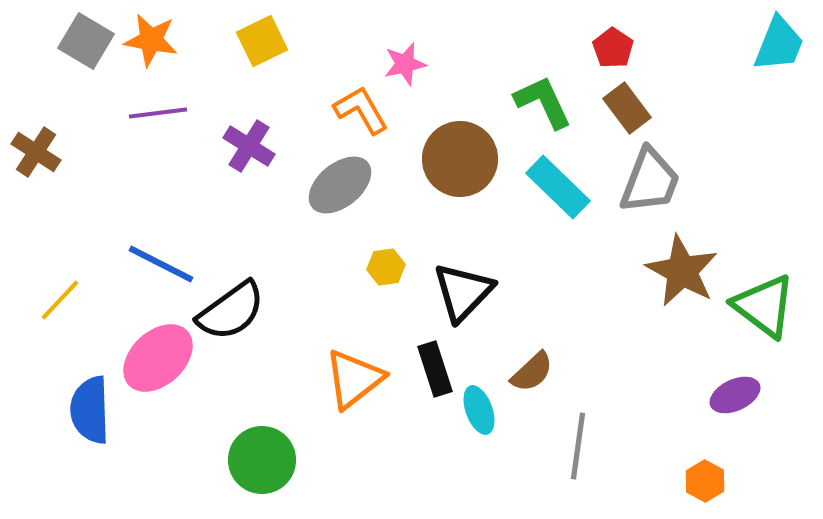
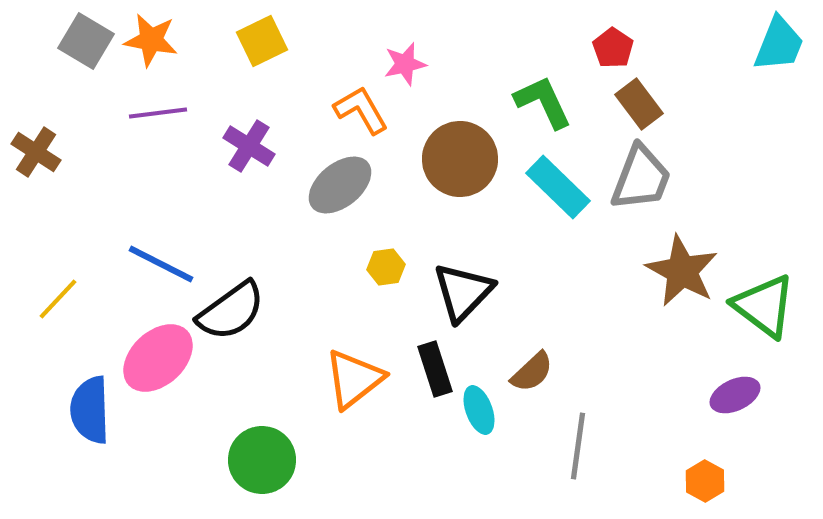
brown rectangle: moved 12 px right, 4 px up
gray trapezoid: moved 9 px left, 3 px up
yellow line: moved 2 px left, 1 px up
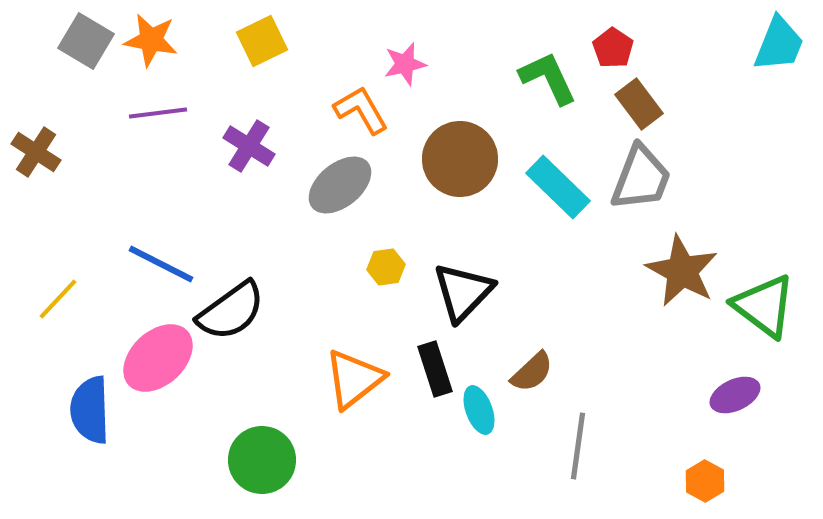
green L-shape: moved 5 px right, 24 px up
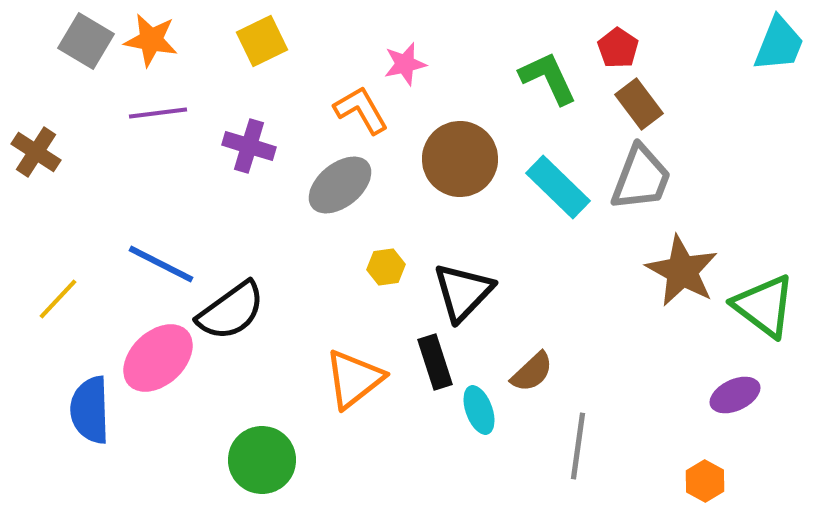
red pentagon: moved 5 px right
purple cross: rotated 15 degrees counterclockwise
black rectangle: moved 7 px up
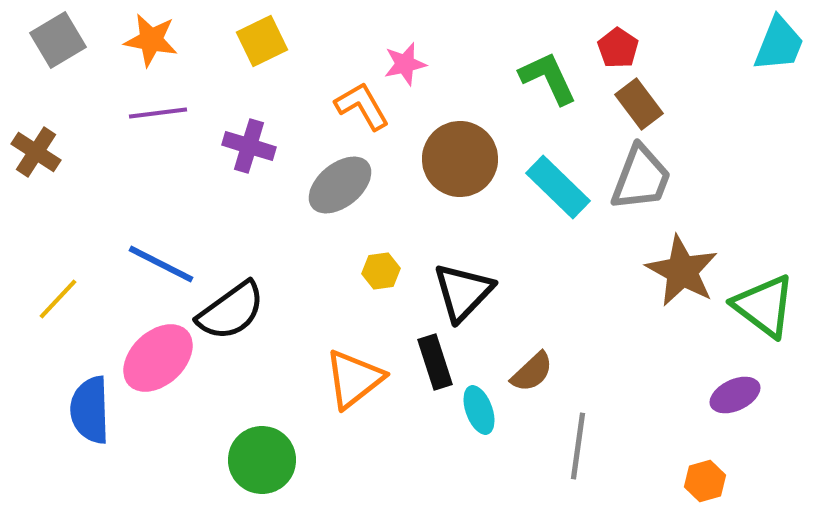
gray square: moved 28 px left, 1 px up; rotated 28 degrees clockwise
orange L-shape: moved 1 px right, 4 px up
yellow hexagon: moved 5 px left, 4 px down
orange hexagon: rotated 15 degrees clockwise
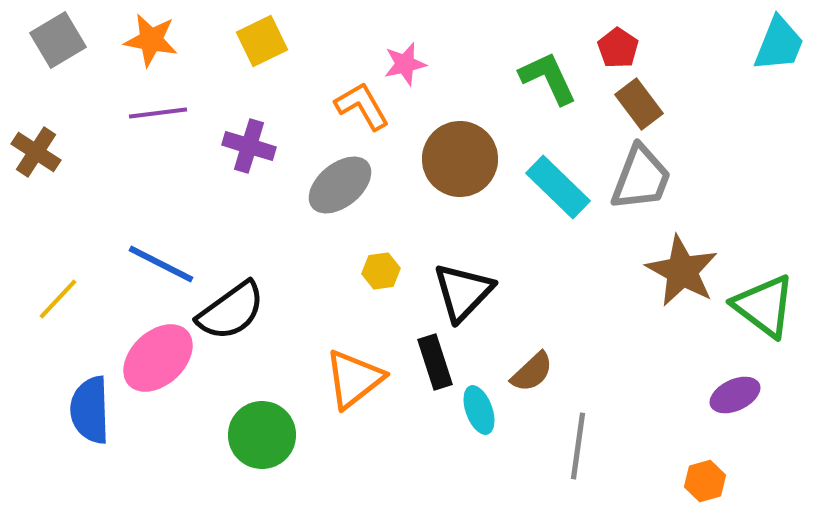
green circle: moved 25 px up
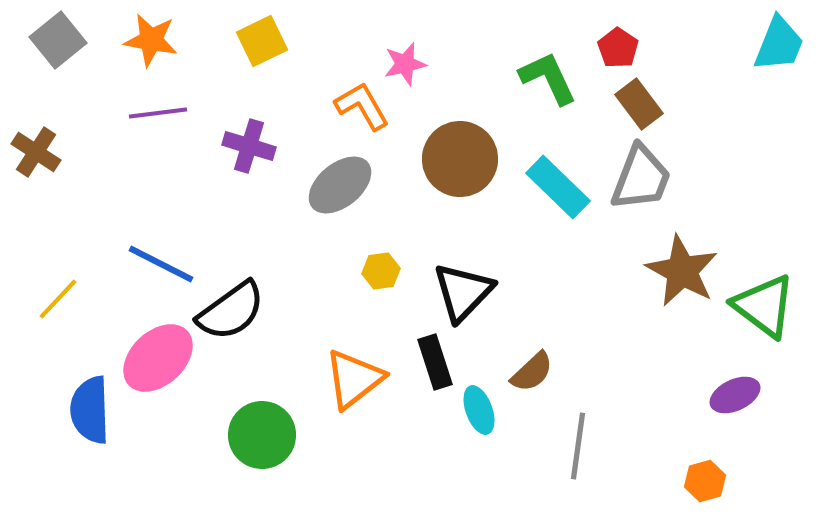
gray square: rotated 8 degrees counterclockwise
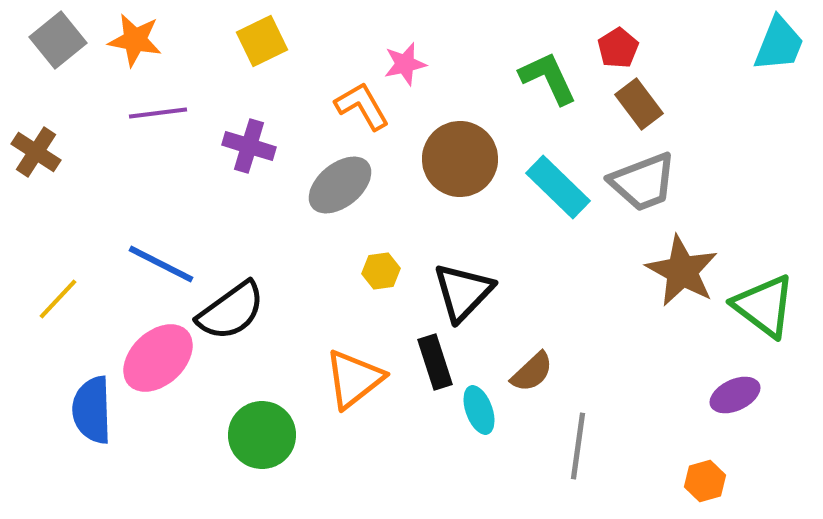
orange star: moved 16 px left
red pentagon: rotated 6 degrees clockwise
gray trapezoid: moved 2 px right, 4 px down; rotated 48 degrees clockwise
blue semicircle: moved 2 px right
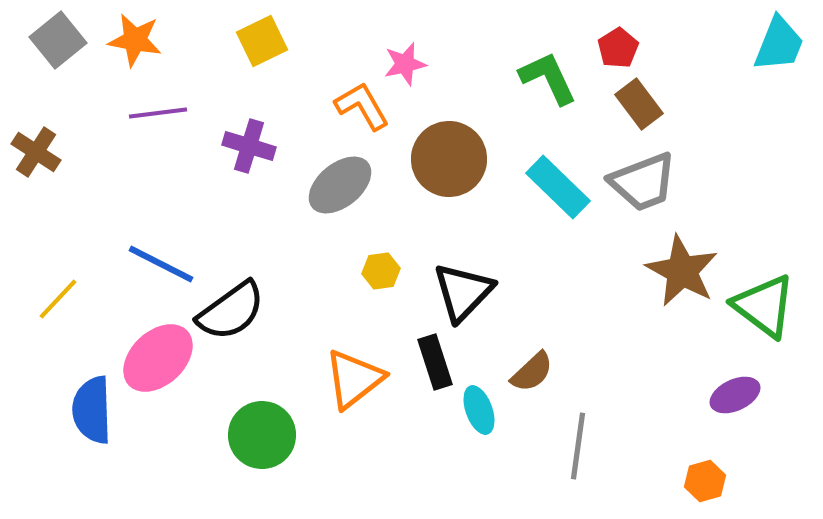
brown circle: moved 11 px left
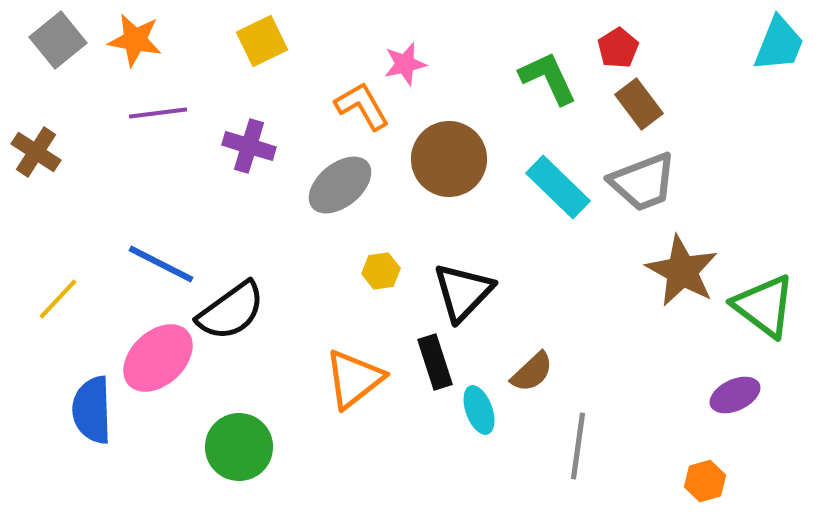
green circle: moved 23 px left, 12 px down
